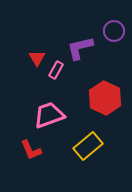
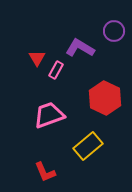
purple L-shape: rotated 44 degrees clockwise
red L-shape: moved 14 px right, 22 px down
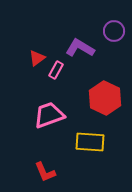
red triangle: rotated 24 degrees clockwise
yellow rectangle: moved 2 px right, 4 px up; rotated 44 degrees clockwise
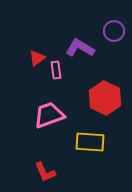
pink rectangle: rotated 36 degrees counterclockwise
